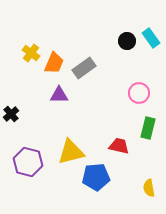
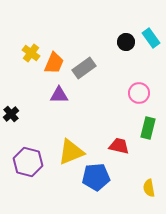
black circle: moved 1 px left, 1 px down
yellow triangle: rotated 8 degrees counterclockwise
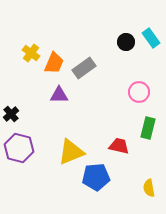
pink circle: moved 1 px up
purple hexagon: moved 9 px left, 14 px up
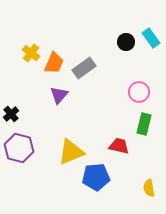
purple triangle: rotated 48 degrees counterclockwise
green rectangle: moved 4 px left, 4 px up
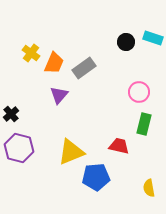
cyan rectangle: moved 2 px right; rotated 36 degrees counterclockwise
